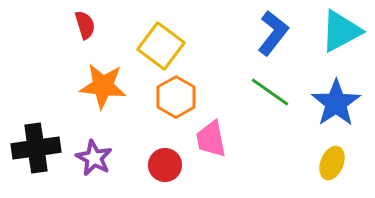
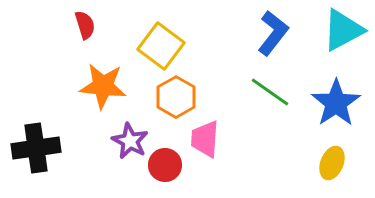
cyan triangle: moved 2 px right, 1 px up
pink trapezoid: moved 6 px left; rotated 15 degrees clockwise
purple star: moved 36 px right, 17 px up
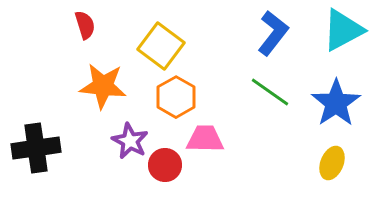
pink trapezoid: rotated 87 degrees clockwise
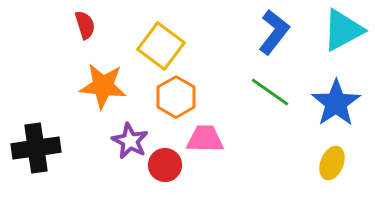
blue L-shape: moved 1 px right, 1 px up
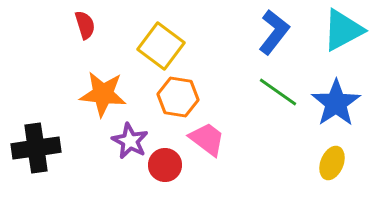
orange star: moved 8 px down
green line: moved 8 px right
orange hexagon: moved 2 px right; rotated 21 degrees counterclockwise
pink trapezoid: moved 2 px right; rotated 36 degrees clockwise
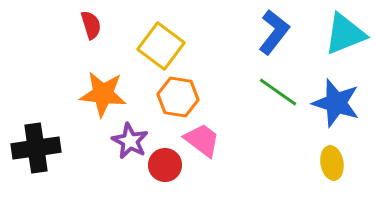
red semicircle: moved 6 px right
cyan triangle: moved 2 px right, 4 px down; rotated 6 degrees clockwise
blue star: rotated 21 degrees counterclockwise
pink trapezoid: moved 5 px left, 1 px down
yellow ellipse: rotated 32 degrees counterclockwise
